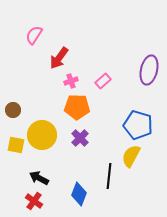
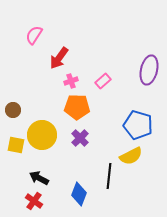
yellow semicircle: rotated 145 degrees counterclockwise
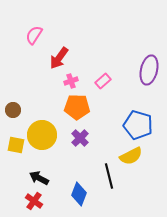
black line: rotated 20 degrees counterclockwise
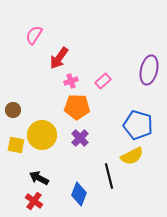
yellow semicircle: moved 1 px right
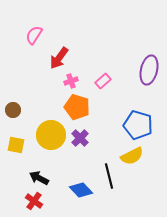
orange pentagon: rotated 15 degrees clockwise
yellow circle: moved 9 px right
blue diamond: moved 2 px right, 4 px up; rotated 65 degrees counterclockwise
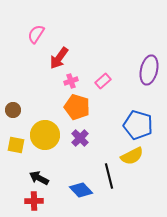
pink semicircle: moved 2 px right, 1 px up
yellow circle: moved 6 px left
red cross: rotated 36 degrees counterclockwise
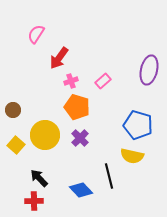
yellow square: rotated 30 degrees clockwise
yellow semicircle: rotated 40 degrees clockwise
black arrow: rotated 18 degrees clockwise
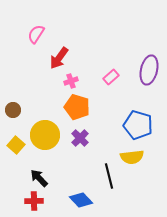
pink rectangle: moved 8 px right, 4 px up
yellow semicircle: moved 1 px down; rotated 20 degrees counterclockwise
blue diamond: moved 10 px down
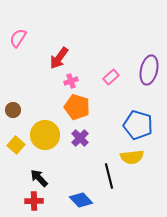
pink semicircle: moved 18 px left, 4 px down
